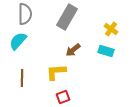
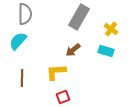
gray rectangle: moved 12 px right
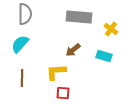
gray rectangle: rotated 65 degrees clockwise
cyan semicircle: moved 2 px right, 3 px down
cyan rectangle: moved 2 px left, 5 px down
red square: moved 4 px up; rotated 24 degrees clockwise
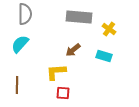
yellow cross: moved 2 px left
brown line: moved 5 px left, 7 px down
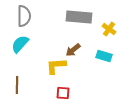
gray semicircle: moved 1 px left, 2 px down
yellow L-shape: moved 6 px up
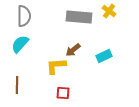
yellow cross: moved 18 px up
cyan rectangle: rotated 42 degrees counterclockwise
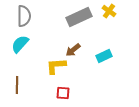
gray rectangle: rotated 30 degrees counterclockwise
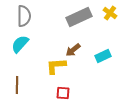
yellow cross: moved 1 px right, 2 px down
cyan rectangle: moved 1 px left
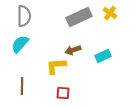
brown arrow: rotated 21 degrees clockwise
brown line: moved 5 px right, 1 px down
